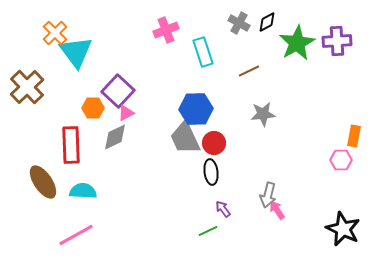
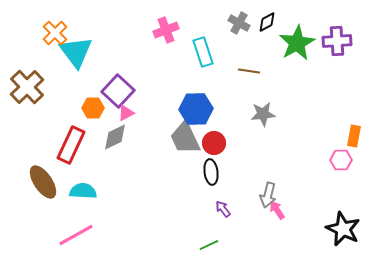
brown line: rotated 35 degrees clockwise
red rectangle: rotated 27 degrees clockwise
green line: moved 1 px right, 14 px down
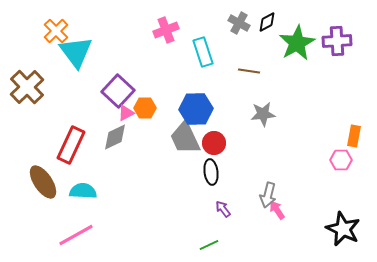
orange cross: moved 1 px right, 2 px up
orange hexagon: moved 52 px right
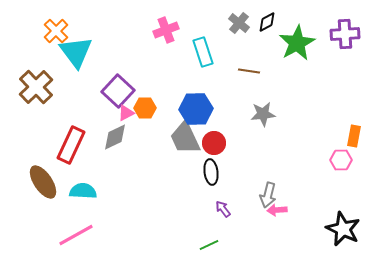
gray cross: rotated 10 degrees clockwise
purple cross: moved 8 px right, 7 px up
brown cross: moved 9 px right
pink arrow: rotated 60 degrees counterclockwise
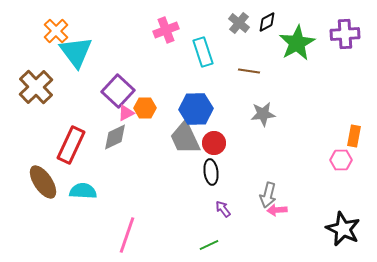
pink line: moved 51 px right; rotated 42 degrees counterclockwise
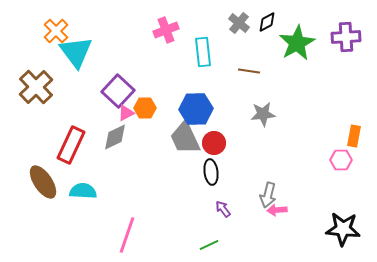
purple cross: moved 1 px right, 3 px down
cyan rectangle: rotated 12 degrees clockwise
black star: rotated 20 degrees counterclockwise
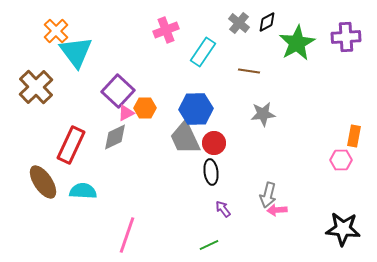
cyan rectangle: rotated 40 degrees clockwise
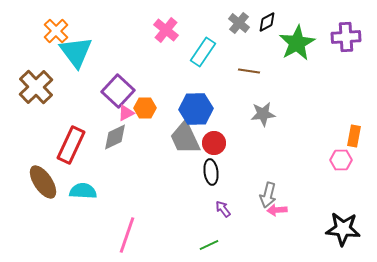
pink cross: rotated 30 degrees counterclockwise
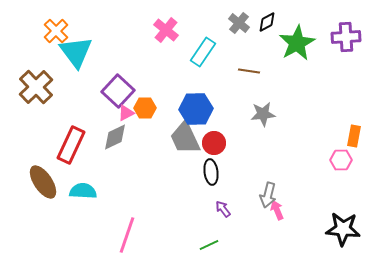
pink arrow: rotated 72 degrees clockwise
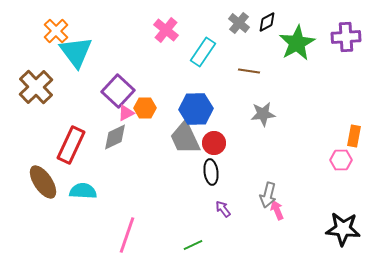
green line: moved 16 px left
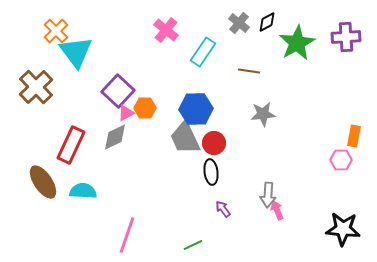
gray arrow: rotated 10 degrees counterclockwise
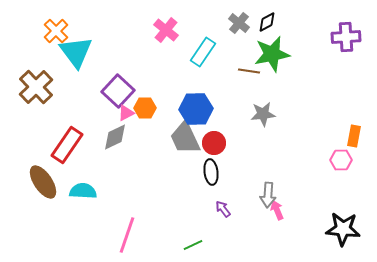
green star: moved 25 px left, 11 px down; rotated 18 degrees clockwise
red rectangle: moved 4 px left; rotated 9 degrees clockwise
